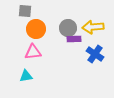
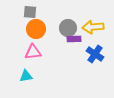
gray square: moved 5 px right, 1 px down
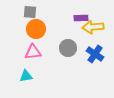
gray circle: moved 20 px down
purple rectangle: moved 7 px right, 21 px up
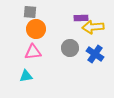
gray circle: moved 2 px right
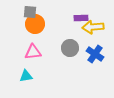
orange circle: moved 1 px left, 5 px up
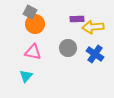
gray square: rotated 24 degrees clockwise
purple rectangle: moved 4 px left, 1 px down
gray circle: moved 2 px left
pink triangle: rotated 18 degrees clockwise
cyan triangle: rotated 40 degrees counterclockwise
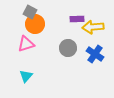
pink triangle: moved 7 px left, 8 px up; rotated 30 degrees counterclockwise
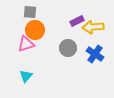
gray square: rotated 24 degrees counterclockwise
purple rectangle: moved 2 px down; rotated 24 degrees counterclockwise
orange circle: moved 6 px down
